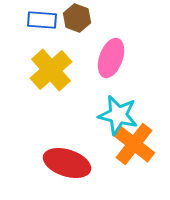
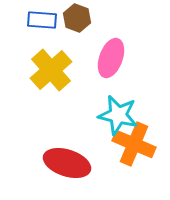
orange cross: rotated 15 degrees counterclockwise
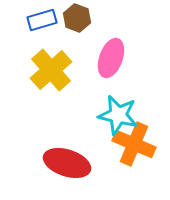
blue rectangle: rotated 20 degrees counterclockwise
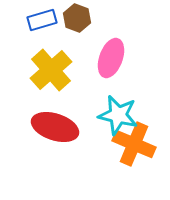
red ellipse: moved 12 px left, 36 px up
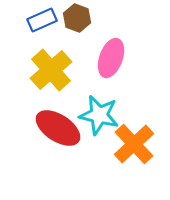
blue rectangle: rotated 8 degrees counterclockwise
cyan star: moved 19 px left
red ellipse: moved 3 px right, 1 px down; rotated 15 degrees clockwise
orange cross: rotated 24 degrees clockwise
